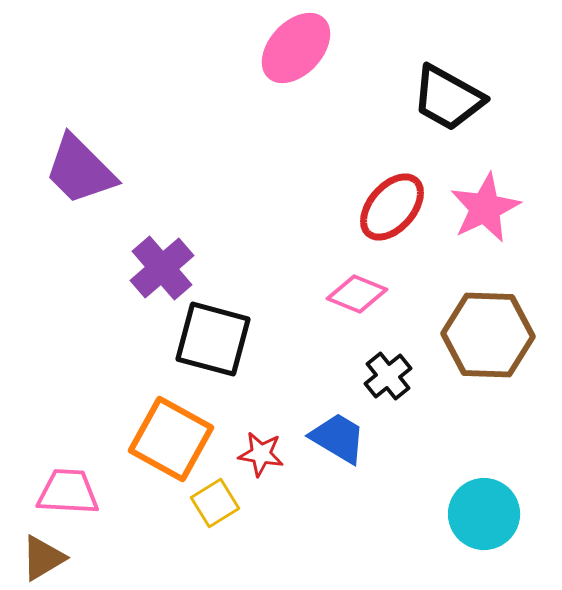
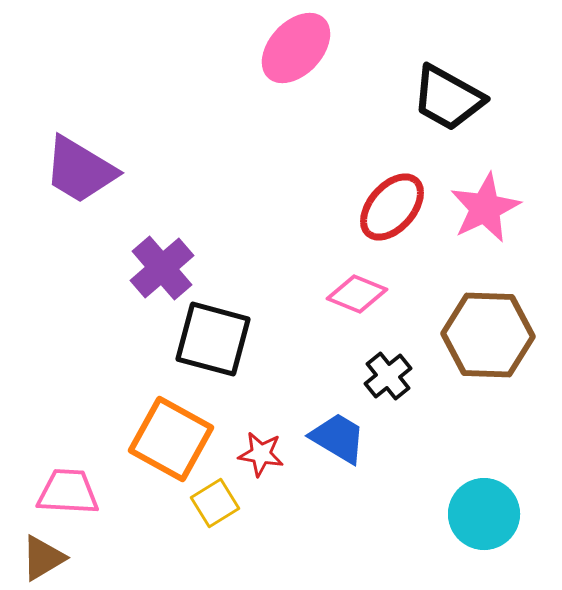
purple trapezoid: rotated 14 degrees counterclockwise
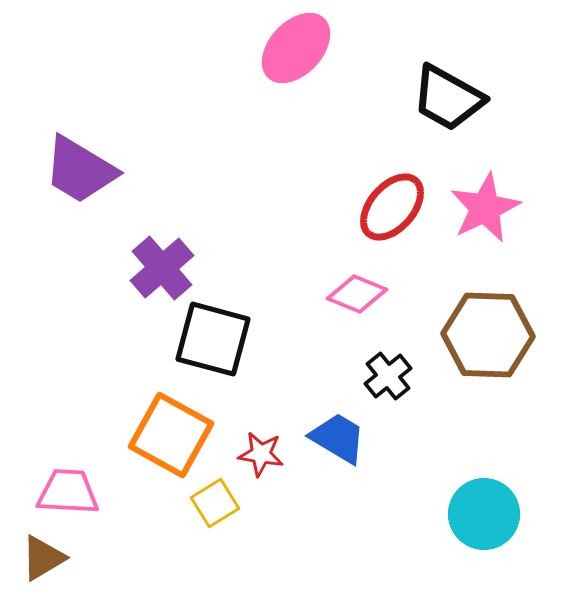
orange square: moved 4 px up
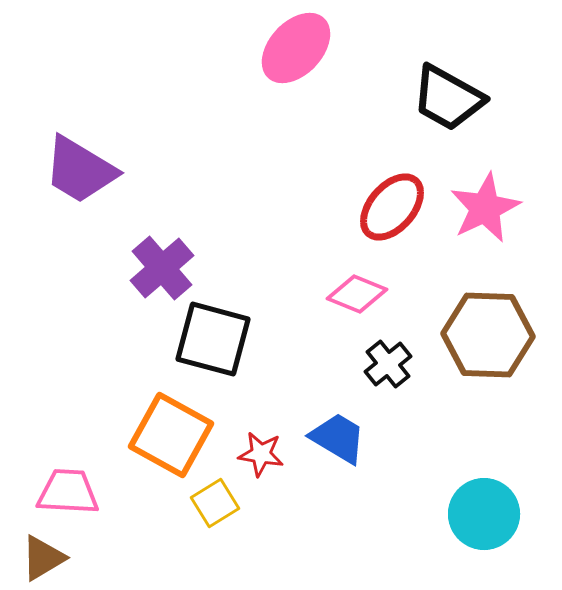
black cross: moved 12 px up
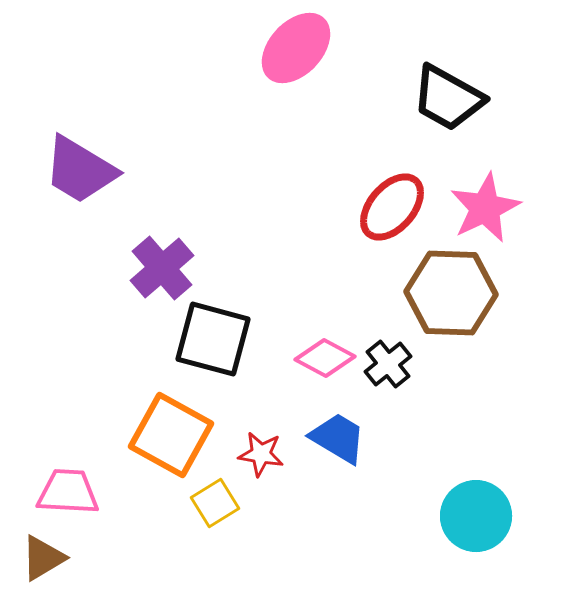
pink diamond: moved 32 px left, 64 px down; rotated 6 degrees clockwise
brown hexagon: moved 37 px left, 42 px up
cyan circle: moved 8 px left, 2 px down
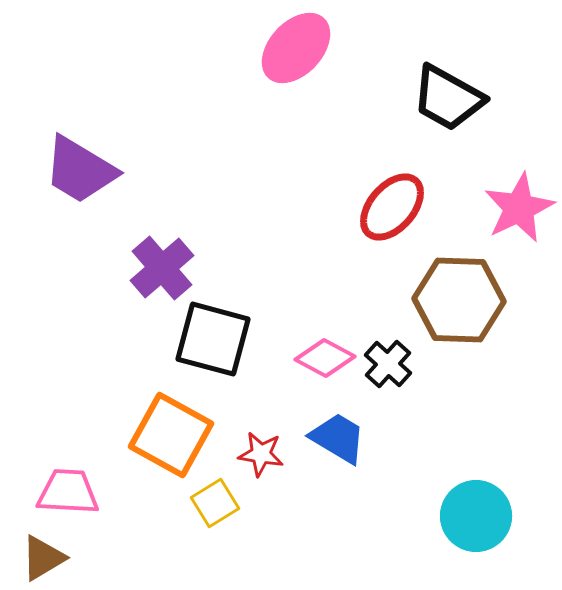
pink star: moved 34 px right
brown hexagon: moved 8 px right, 7 px down
black cross: rotated 9 degrees counterclockwise
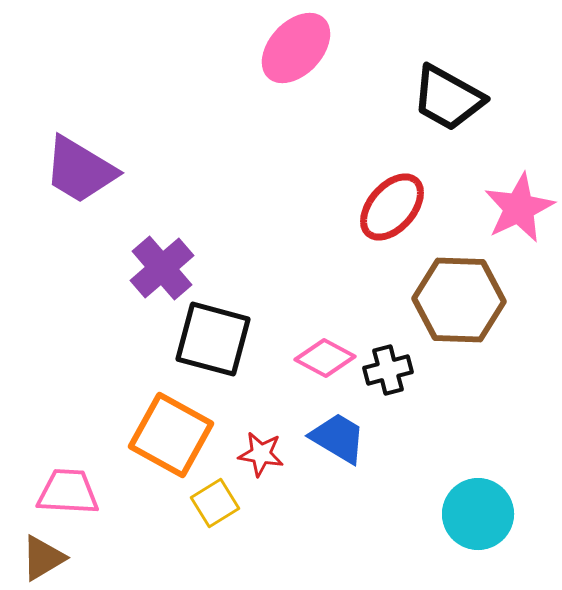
black cross: moved 6 px down; rotated 33 degrees clockwise
cyan circle: moved 2 px right, 2 px up
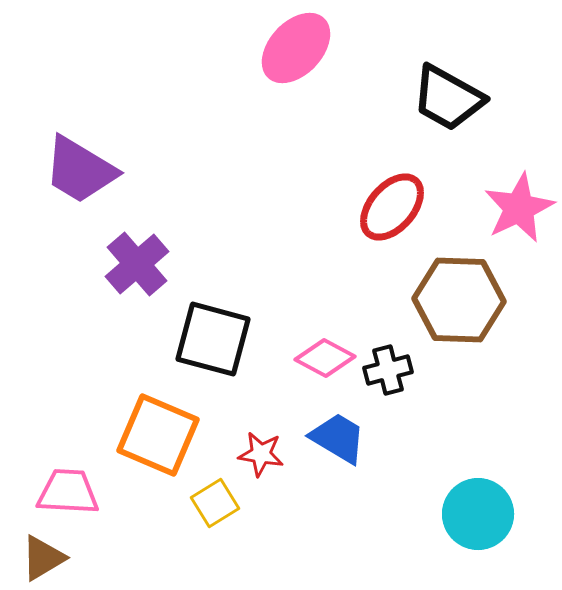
purple cross: moved 25 px left, 4 px up
orange square: moved 13 px left; rotated 6 degrees counterclockwise
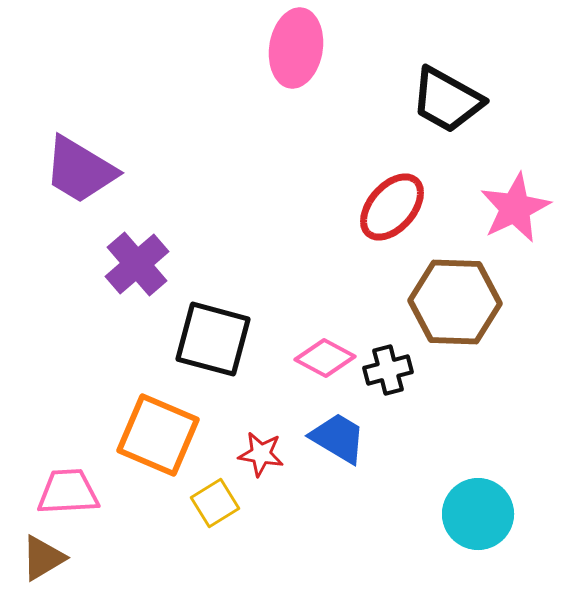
pink ellipse: rotated 34 degrees counterclockwise
black trapezoid: moved 1 px left, 2 px down
pink star: moved 4 px left
brown hexagon: moved 4 px left, 2 px down
pink trapezoid: rotated 6 degrees counterclockwise
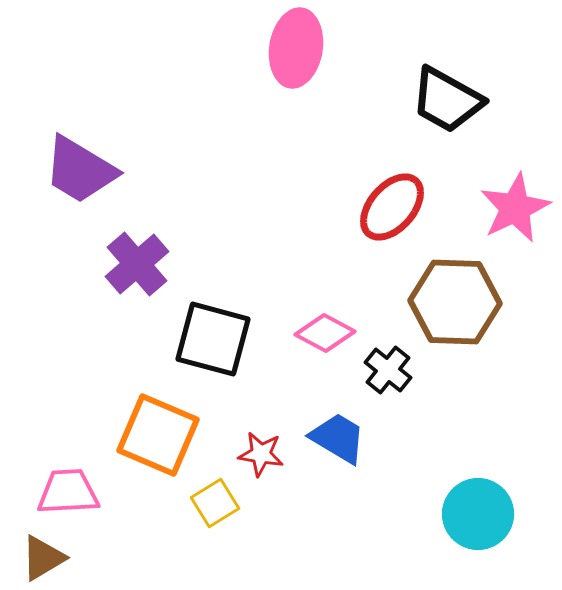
pink diamond: moved 25 px up
black cross: rotated 36 degrees counterclockwise
